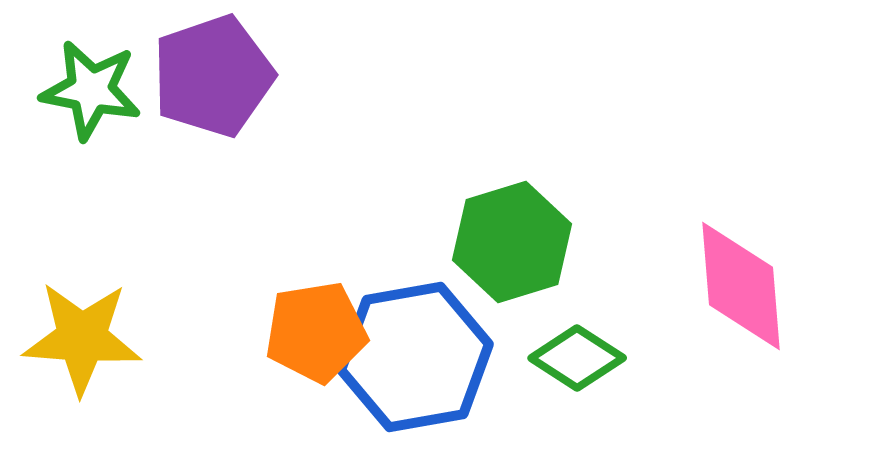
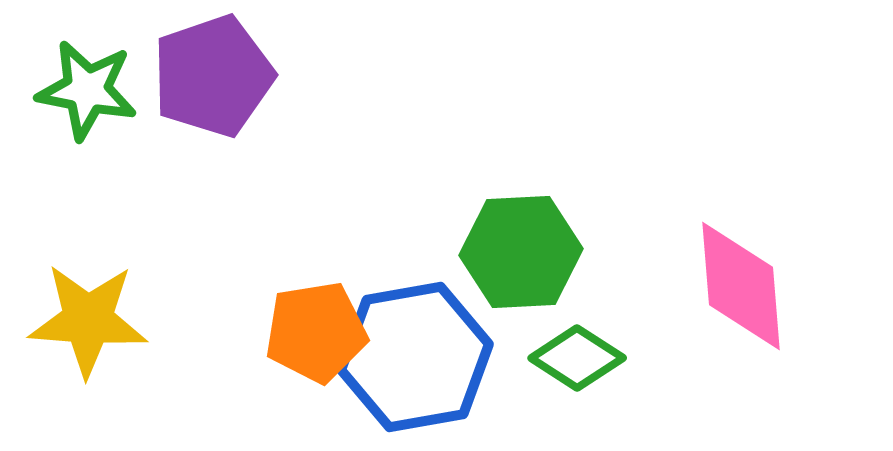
green star: moved 4 px left
green hexagon: moved 9 px right, 10 px down; rotated 14 degrees clockwise
yellow star: moved 6 px right, 18 px up
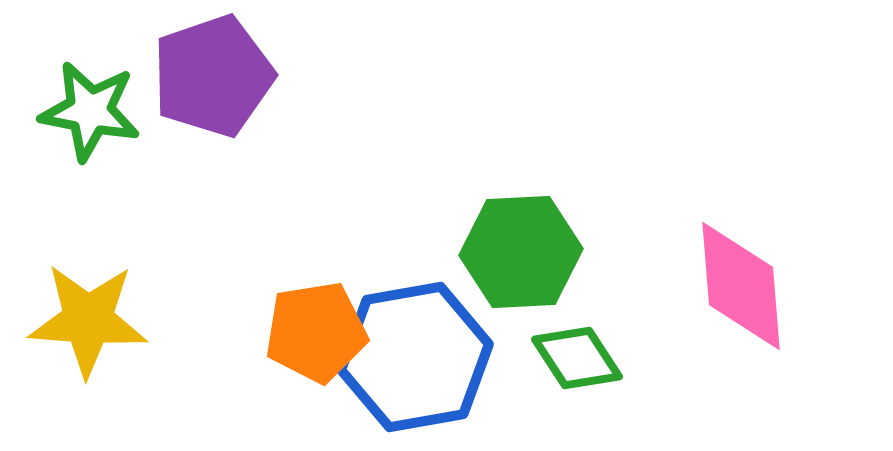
green star: moved 3 px right, 21 px down
green diamond: rotated 24 degrees clockwise
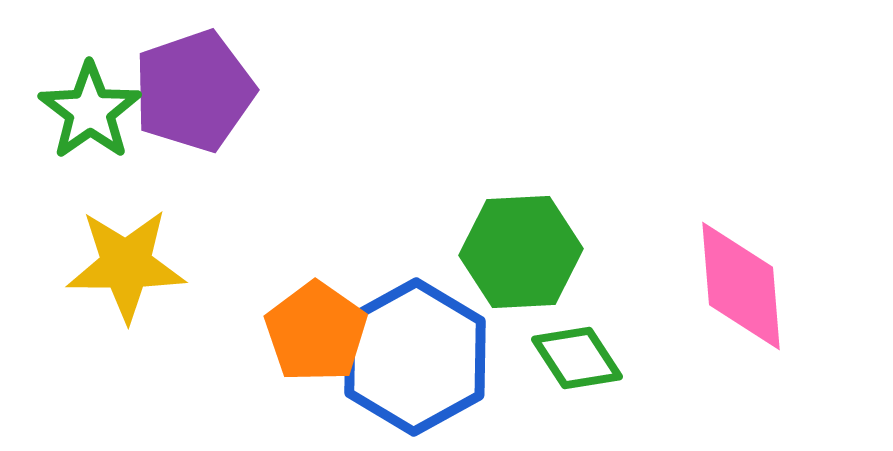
purple pentagon: moved 19 px left, 15 px down
green star: rotated 26 degrees clockwise
yellow star: moved 38 px right, 55 px up; rotated 4 degrees counterclockwise
orange pentagon: rotated 28 degrees counterclockwise
blue hexagon: rotated 19 degrees counterclockwise
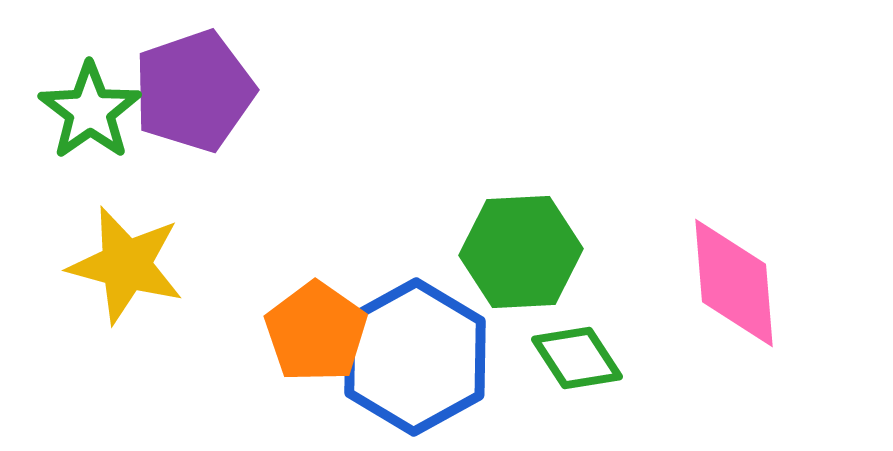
yellow star: rotated 15 degrees clockwise
pink diamond: moved 7 px left, 3 px up
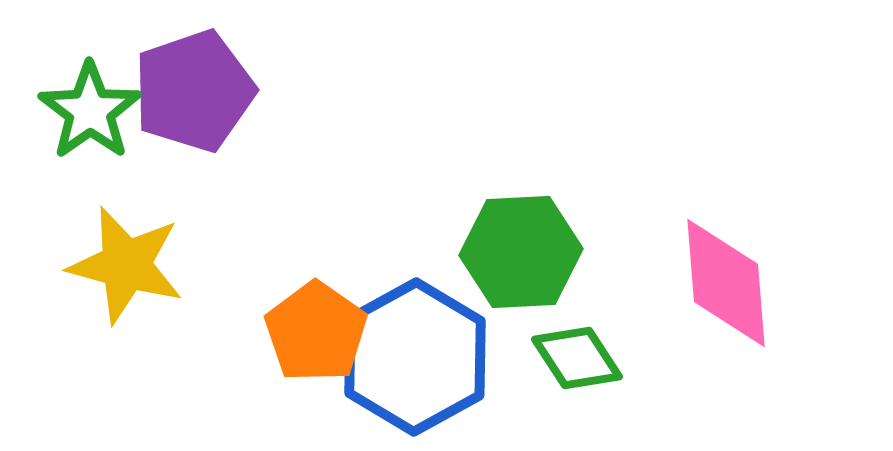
pink diamond: moved 8 px left
